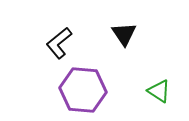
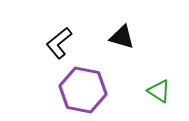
black triangle: moved 2 px left, 3 px down; rotated 40 degrees counterclockwise
purple hexagon: rotated 6 degrees clockwise
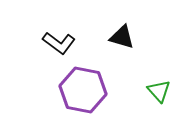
black L-shape: rotated 104 degrees counterclockwise
green triangle: rotated 15 degrees clockwise
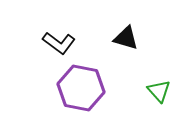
black triangle: moved 4 px right, 1 px down
purple hexagon: moved 2 px left, 2 px up
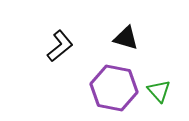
black L-shape: moved 1 px right, 3 px down; rotated 76 degrees counterclockwise
purple hexagon: moved 33 px right
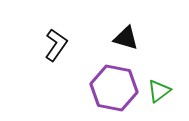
black L-shape: moved 4 px left, 1 px up; rotated 16 degrees counterclockwise
green triangle: rotated 35 degrees clockwise
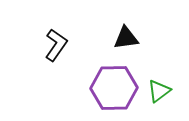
black triangle: rotated 24 degrees counterclockwise
purple hexagon: rotated 12 degrees counterclockwise
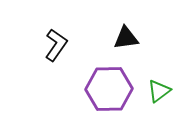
purple hexagon: moved 5 px left, 1 px down
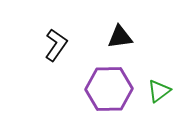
black triangle: moved 6 px left, 1 px up
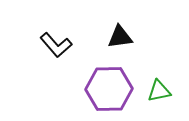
black L-shape: rotated 104 degrees clockwise
green triangle: rotated 25 degrees clockwise
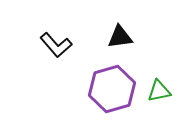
purple hexagon: moved 3 px right; rotated 15 degrees counterclockwise
